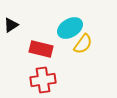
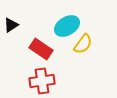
cyan ellipse: moved 3 px left, 2 px up
red rectangle: rotated 20 degrees clockwise
red cross: moved 1 px left, 1 px down
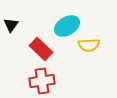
black triangle: rotated 21 degrees counterclockwise
yellow semicircle: moved 6 px right, 1 px down; rotated 50 degrees clockwise
red rectangle: rotated 10 degrees clockwise
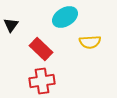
cyan ellipse: moved 2 px left, 9 px up
yellow semicircle: moved 1 px right, 3 px up
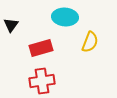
cyan ellipse: rotated 35 degrees clockwise
yellow semicircle: rotated 65 degrees counterclockwise
red rectangle: moved 1 px up; rotated 60 degrees counterclockwise
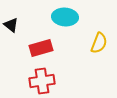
black triangle: rotated 28 degrees counterclockwise
yellow semicircle: moved 9 px right, 1 px down
